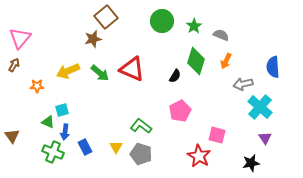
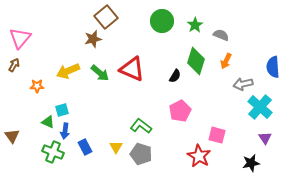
green star: moved 1 px right, 1 px up
blue arrow: moved 1 px up
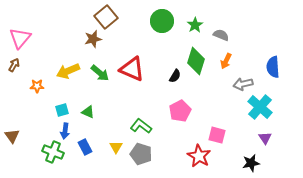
green triangle: moved 40 px right, 10 px up
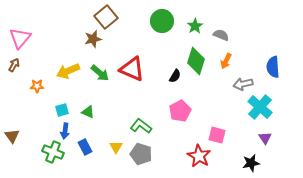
green star: moved 1 px down
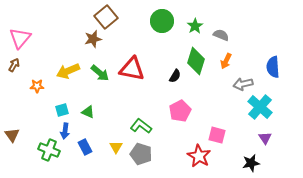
red triangle: rotated 12 degrees counterclockwise
brown triangle: moved 1 px up
green cross: moved 4 px left, 2 px up
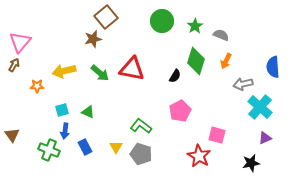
pink triangle: moved 4 px down
yellow arrow: moved 4 px left; rotated 10 degrees clockwise
purple triangle: rotated 40 degrees clockwise
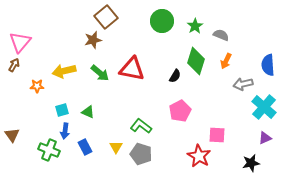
brown star: moved 1 px down
blue semicircle: moved 5 px left, 2 px up
cyan cross: moved 4 px right
pink square: rotated 12 degrees counterclockwise
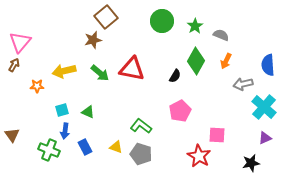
green diamond: rotated 12 degrees clockwise
yellow triangle: rotated 40 degrees counterclockwise
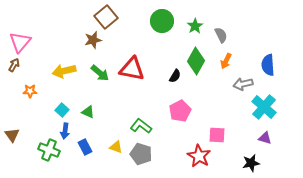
gray semicircle: rotated 42 degrees clockwise
orange star: moved 7 px left, 5 px down
cyan square: rotated 32 degrees counterclockwise
purple triangle: rotated 40 degrees clockwise
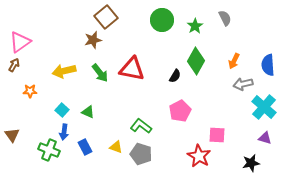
green circle: moved 1 px up
gray semicircle: moved 4 px right, 17 px up
pink triangle: rotated 15 degrees clockwise
orange arrow: moved 8 px right
green arrow: rotated 12 degrees clockwise
blue arrow: moved 1 px left, 1 px down
